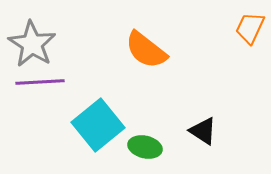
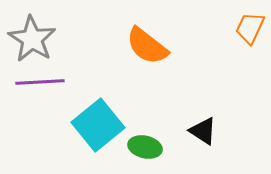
gray star: moved 5 px up
orange semicircle: moved 1 px right, 4 px up
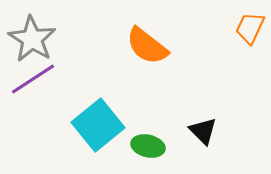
purple line: moved 7 px left, 3 px up; rotated 30 degrees counterclockwise
black triangle: rotated 12 degrees clockwise
green ellipse: moved 3 px right, 1 px up
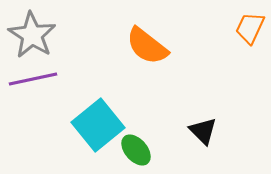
gray star: moved 4 px up
purple line: rotated 21 degrees clockwise
green ellipse: moved 12 px left, 4 px down; rotated 36 degrees clockwise
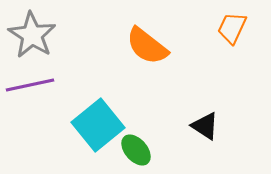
orange trapezoid: moved 18 px left
purple line: moved 3 px left, 6 px down
black triangle: moved 2 px right, 5 px up; rotated 12 degrees counterclockwise
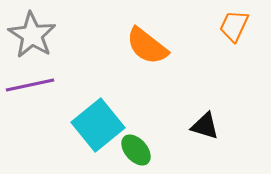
orange trapezoid: moved 2 px right, 2 px up
black triangle: rotated 16 degrees counterclockwise
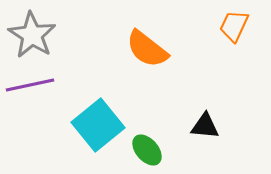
orange semicircle: moved 3 px down
black triangle: rotated 12 degrees counterclockwise
green ellipse: moved 11 px right
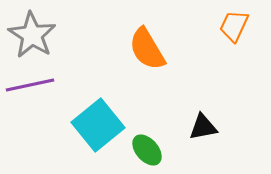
orange semicircle: rotated 21 degrees clockwise
black triangle: moved 2 px left, 1 px down; rotated 16 degrees counterclockwise
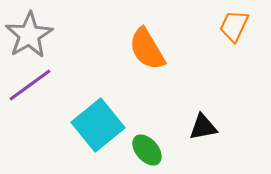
gray star: moved 3 px left; rotated 9 degrees clockwise
purple line: rotated 24 degrees counterclockwise
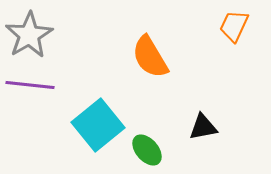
orange semicircle: moved 3 px right, 8 px down
purple line: rotated 42 degrees clockwise
